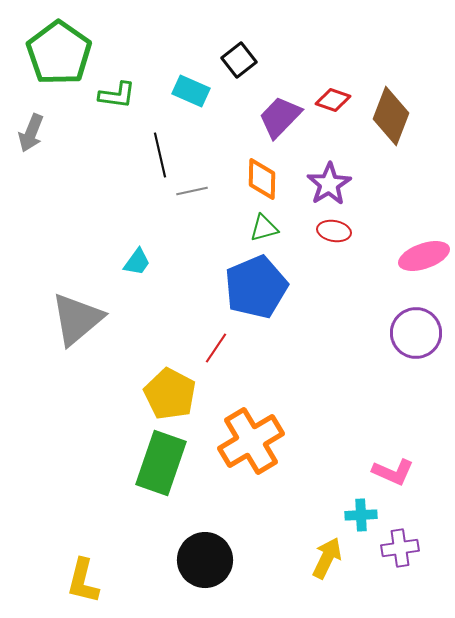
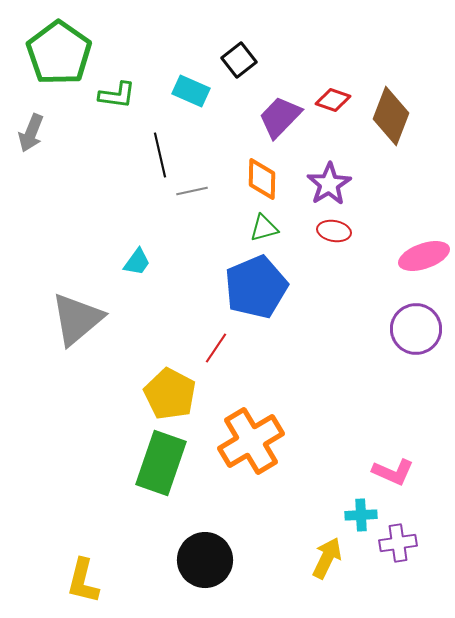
purple circle: moved 4 px up
purple cross: moved 2 px left, 5 px up
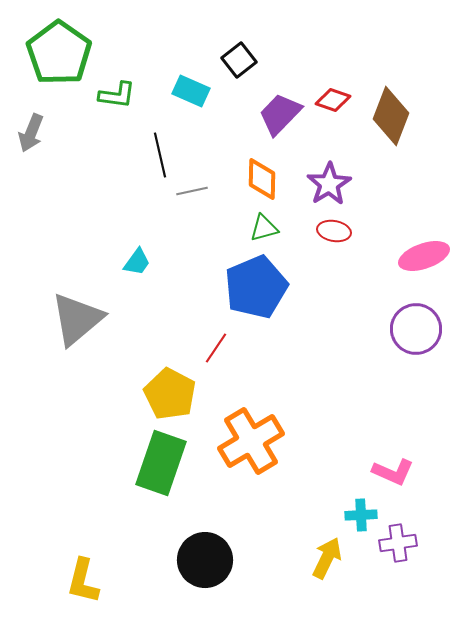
purple trapezoid: moved 3 px up
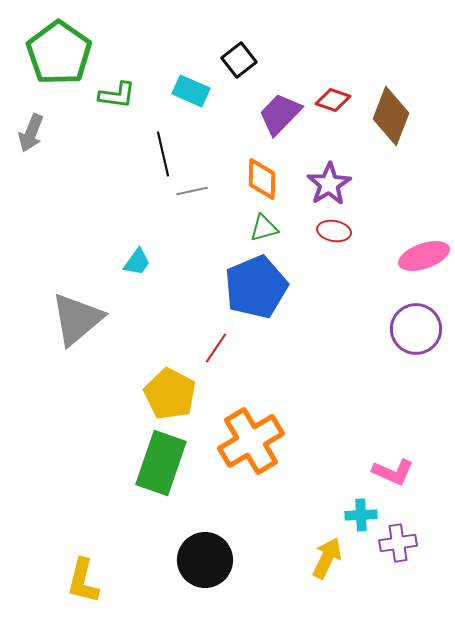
black line: moved 3 px right, 1 px up
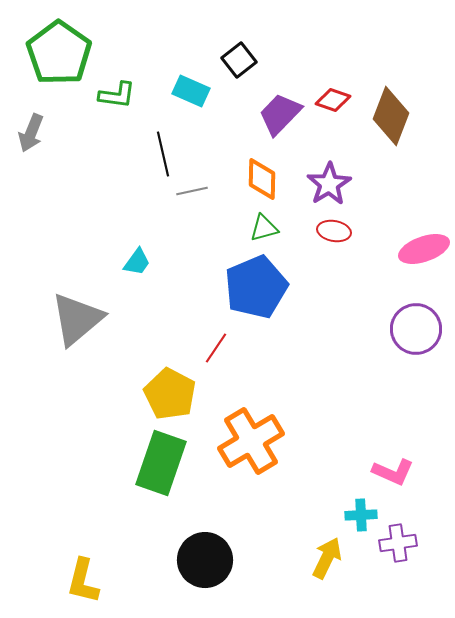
pink ellipse: moved 7 px up
